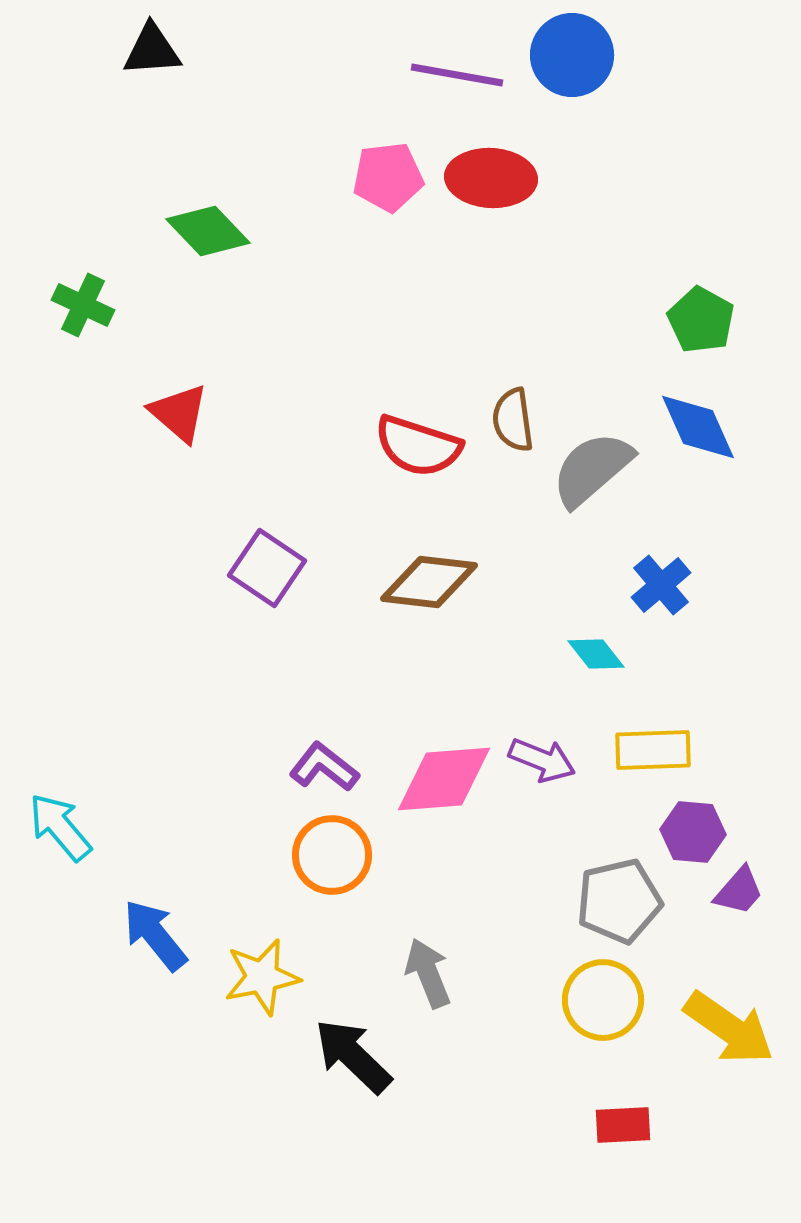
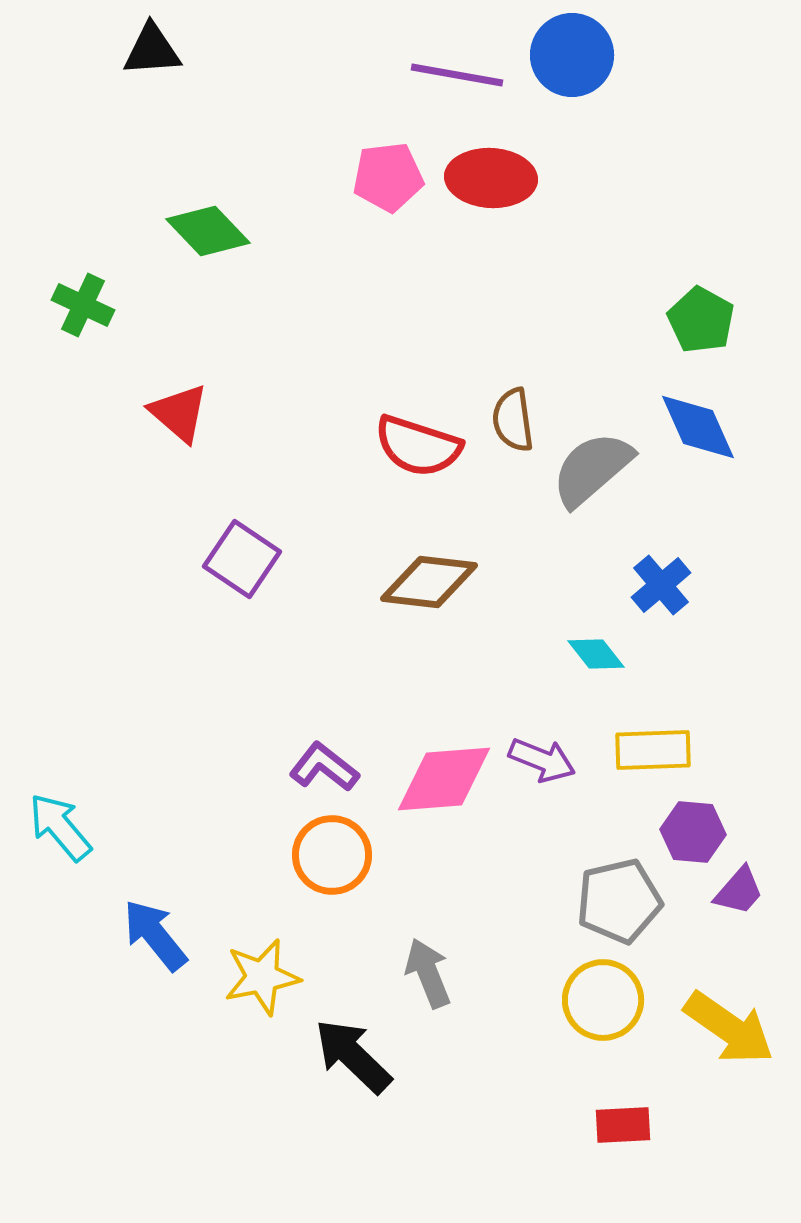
purple square: moved 25 px left, 9 px up
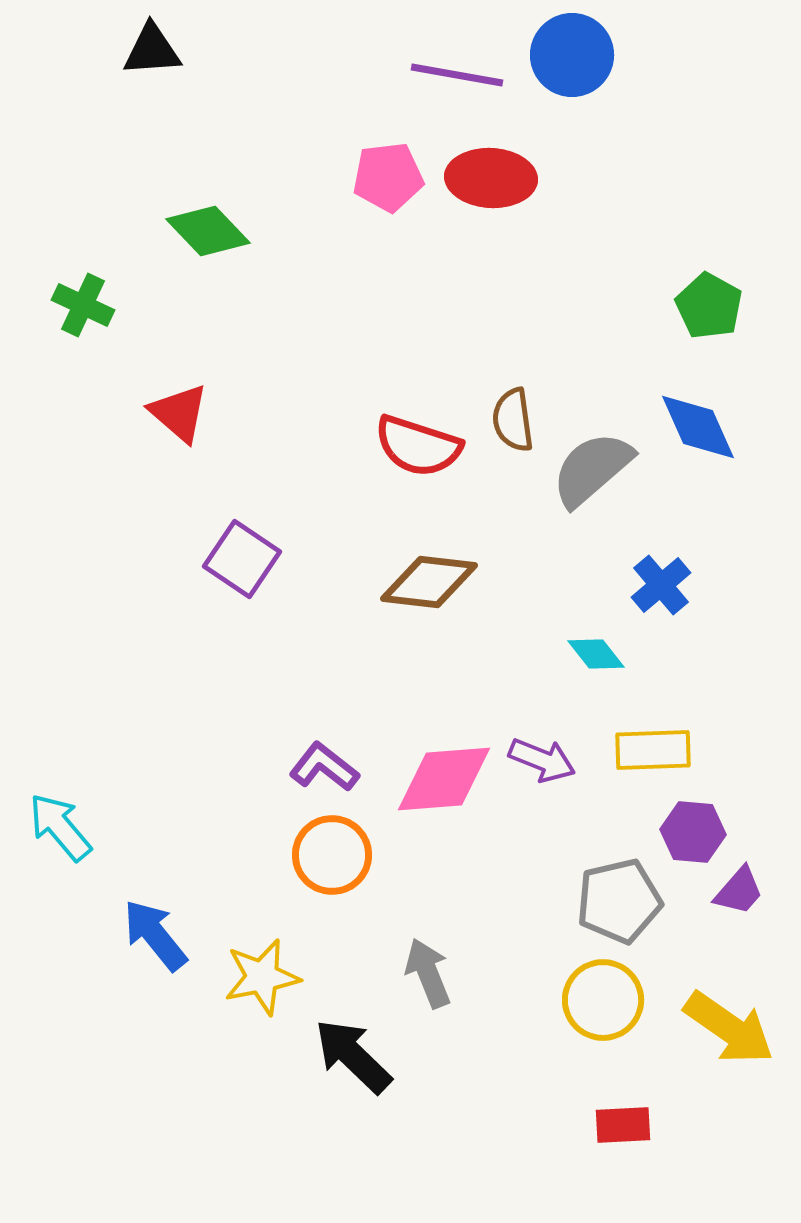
green pentagon: moved 8 px right, 14 px up
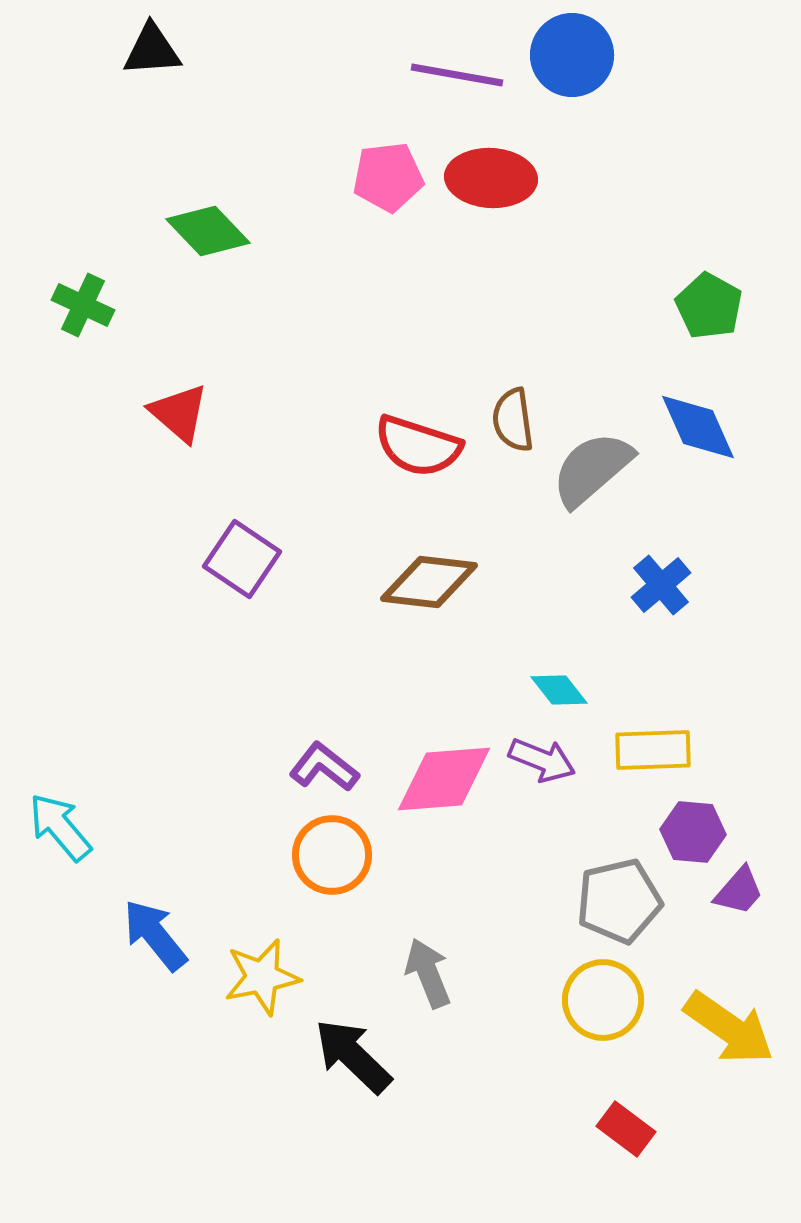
cyan diamond: moved 37 px left, 36 px down
red rectangle: moved 3 px right, 4 px down; rotated 40 degrees clockwise
